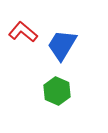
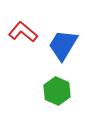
blue trapezoid: moved 1 px right
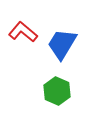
blue trapezoid: moved 1 px left, 1 px up
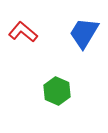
blue trapezoid: moved 22 px right, 11 px up
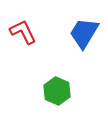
red L-shape: rotated 24 degrees clockwise
